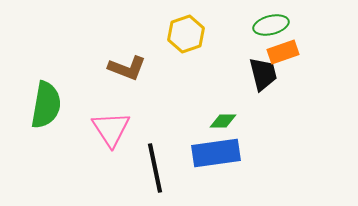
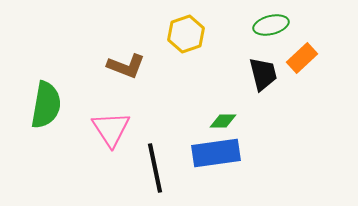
orange rectangle: moved 19 px right, 6 px down; rotated 24 degrees counterclockwise
brown L-shape: moved 1 px left, 2 px up
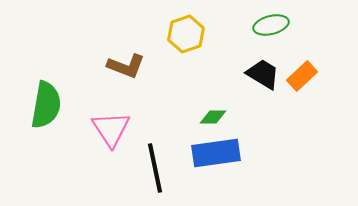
orange rectangle: moved 18 px down
black trapezoid: rotated 45 degrees counterclockwise
green diamond: moved 10 px left, 4 px up
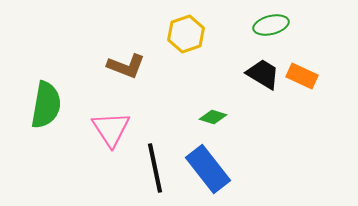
orange rectangle: rotated 68 degrees clockwise
green diamond: rotated 16 degrees clockwise
blue rectangle: moved 8 px left, 16 px down; rotated 60 degrees clockwise
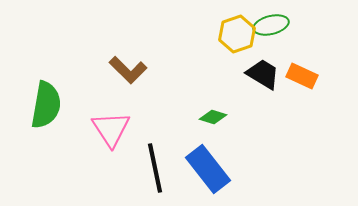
yellow hexagon: moved 51 px right
brown L-shape: moved 2 px right, 4 px down; rotated 24 degrees clockwise
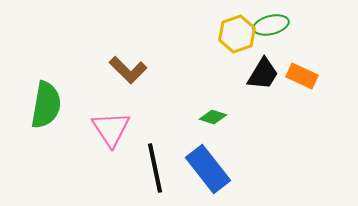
black trapezoid: rotated 90 degrees clockwise
